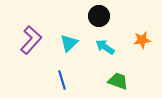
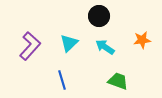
purple L-shape: moved 1 px left, 6 px down
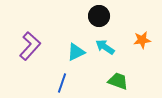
cyan triangle: moved 7 px right, 9 px down; rotated 18 degrees clockwise
blue line: moved 3 px down; rotated 36 degrees clockwise
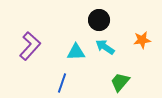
black circle: moved 4 px down
cyan triangle: rotated 24 degrees clockwise
green trapezoid: moved 2 px right, 1 px down; rotated 70 degrees counterclockwise
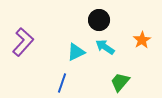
orange star: rotated 24 degrees counterclockwise
purple L-shape: moved 7 px left, 4 px up
cyan triangle: rotated 24 degrees counterclockwise
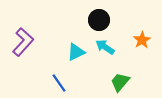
blue line: moved 3 px left; rotated 54 degrees counterclockwise
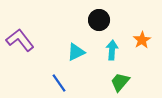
purple L-shape: moved 3 px left, 2 px up; rotated 80 degrees counterclockwise
cyan arrow: moved 7 px right, 3 px down; rotated 60 degrees clockwise
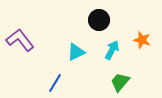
orange star: rotated 24 degrees counterclockwise
cyan arrow: rotated 24 degrees clockwise
blue line: moved 4 px left; rotated 66 degrees clockwise
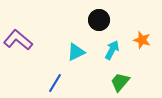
purple L-shape: moved 2 px left; rotated 12 degrees counterclockwise
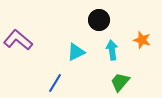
cyan arrow: rotated 36 degrees counterclockwise
